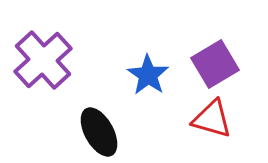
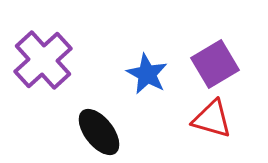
blue star: moved 1 px left, 1 px up; rotated 6 degrees counterclockwise
black ellipse: rotated 9 degrees counterclockwise
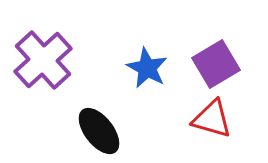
purple square: moved 1 px right
blue star: moved 6 px up
black ellipse: moved 1 px up
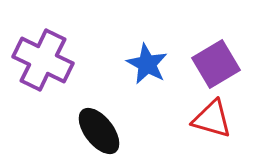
purple cross: rotated 22 degrees counterclockwise
blue star: moved 4 px up
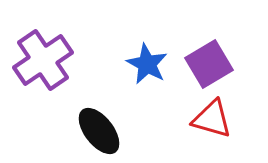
purple cross: rotated 30 degrees clockwise
purple square: moved 7 px left
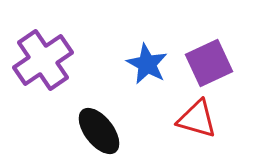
purple square: moved 1 px up; rotated 6 degrees clockwise
red triangle: moved 15 px left
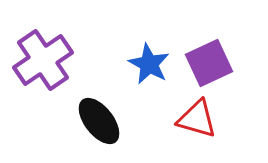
blue star: moved 2 px right
black ellipse: moved 10 px up
